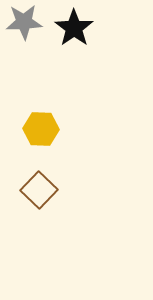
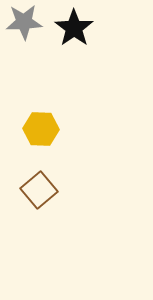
brown square: rotated 6 degrees clockwise
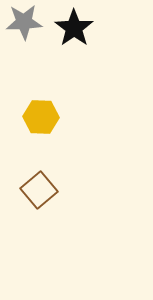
yellow hexagon: moved 12 px up
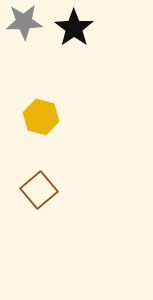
yellow hexagon: rotated 12 degrees clockwise
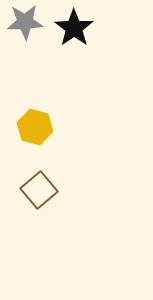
gray star: moved 1 px right
yellow hexagon: moved 6 px left, 10 px down
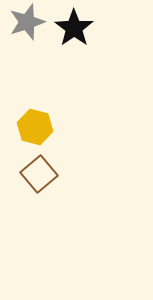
gray star: moved 2 px right; rotated 15 degrees counterclockwise
brown square: moved 16 px up
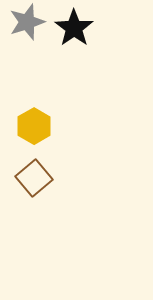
yellow hexagon: moved 1 px left, 1 px up; rotated 16 degrees clockwise
brown square: moved 5 px left, 4 px down
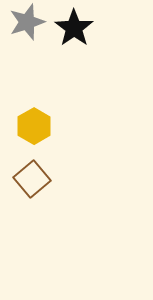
brown square: moved 2 px left, 1 px down
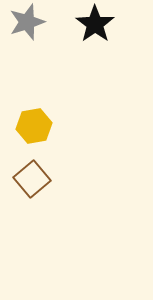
black star: moved 21 px right, 4 px up
yellow hexagon: rotated 20 degrees clockwise
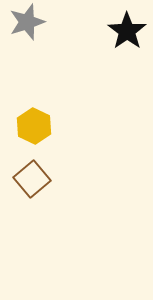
black star: moved 32 px right, 7 px down
yellow hexagon: rotated 24 degrees counterclockwise
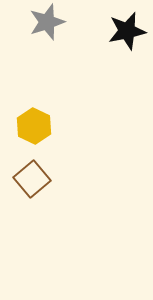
gray star: moved 20 px right
black star: rotated 24 degrees clockwise
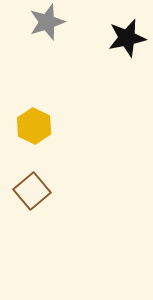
black star: moved 7 px down
brown square: moved 12 px down
